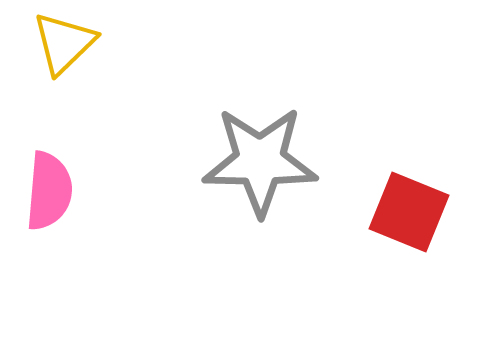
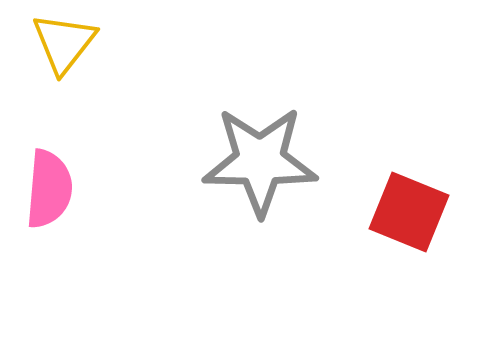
yellow triangle: rotated 8 degrees counterclockwise
pink semicircle: moved 2 px up
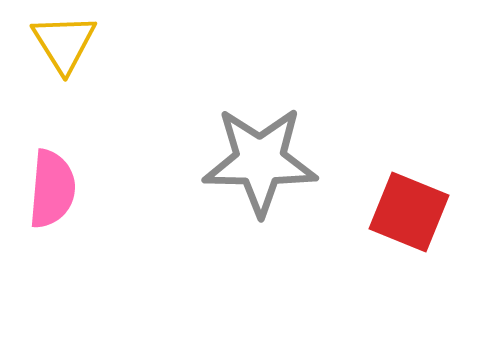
yellow triangle: rotated 10 degrees counterclockwise
pink semicircle: moved 3 px right
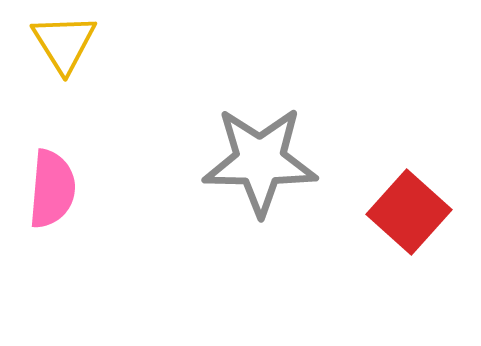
red square: rotated 20 degrees clockwise
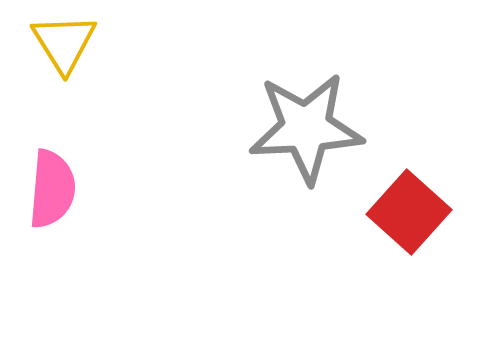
gray star: moved 46 px right, 33 px up; rotated 4 degrees counterclockwise
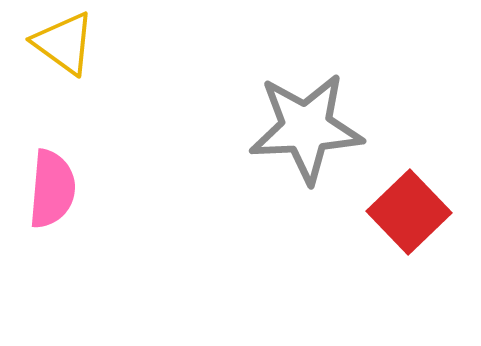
yellow triangle: rotated 22 degrees counterclockwise
red square: rotated 4 degrees clockwise
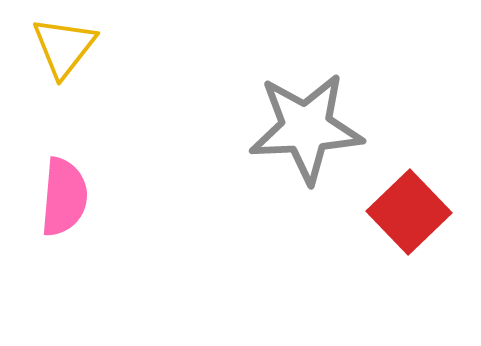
yellow triangle: moved 4 px down; rotated 32 degrees clockwise
pink semicircle: moved 12 px right, 8 px down
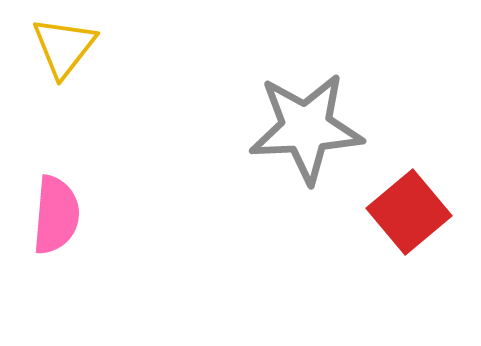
pink semicircle: moved 8 px left, 18 px down
red square: rotated 4 degrees clockwise
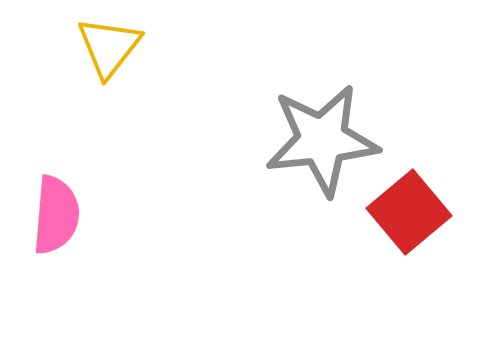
yellow triangle: moved 45 px right
gray star: moved 16 px right, 12 px down; rotated 3 degrees counterclockwise
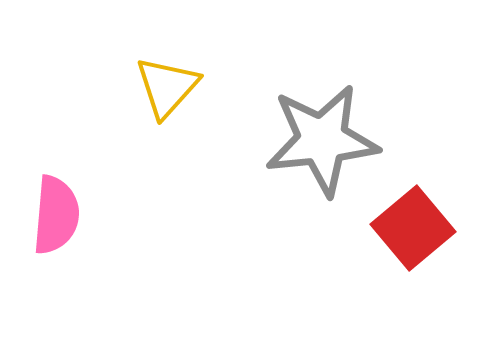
yellow triangle: moved 58 px right, 40 px down; rotated 4 degrees clockwise
red square: moved 4 px right, 16 px down
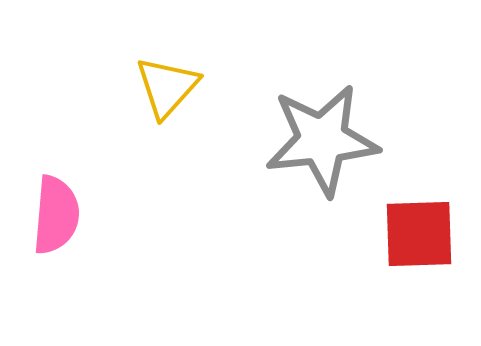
red square: moved 6 px right, 6 px down; rotated 38 degrees clockwise
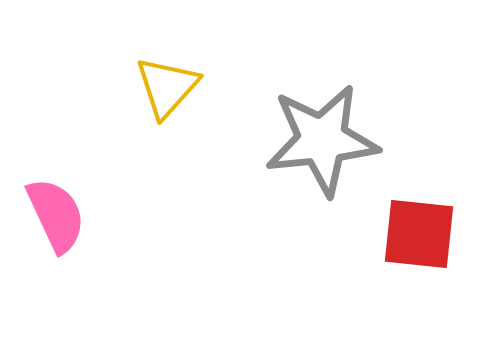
pink semicircle: rotated 30 degrees counterclockwise
red square: rotated 8 degrees clockwise
